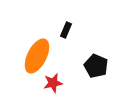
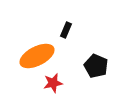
orange ellipse: rotated 36 degrees clockwise
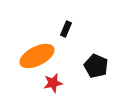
black rectangle: moved 1 px up
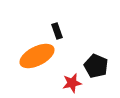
black rectangle: moved 9 px left, 2 px down; rotated 42 degrees counterclockwise
red star: moved 19 px right
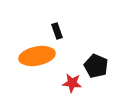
orange ellipse: rotated 16 degrees clockwise
red star: rotated 18 degrees clockwise
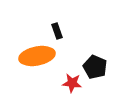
black pentagon: moved 1 px left, 1 px down
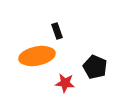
red star: moved 7 px left
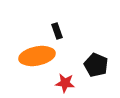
black pentagon: moved 1 px right, 2 px up
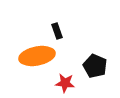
black pentagon: moved 1 px left, 1 px down
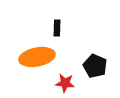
black rectangle: moved 3 px up; rotated 21 degrees clockwise
orange ellipse: moved 1 px down
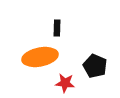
orange ellipse: moved 3 px right
